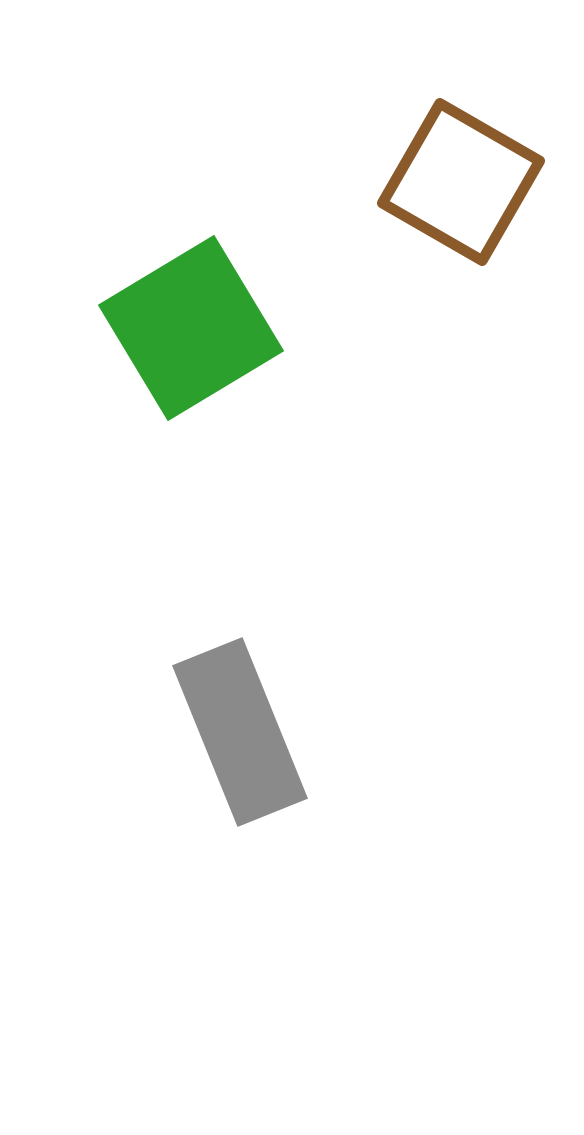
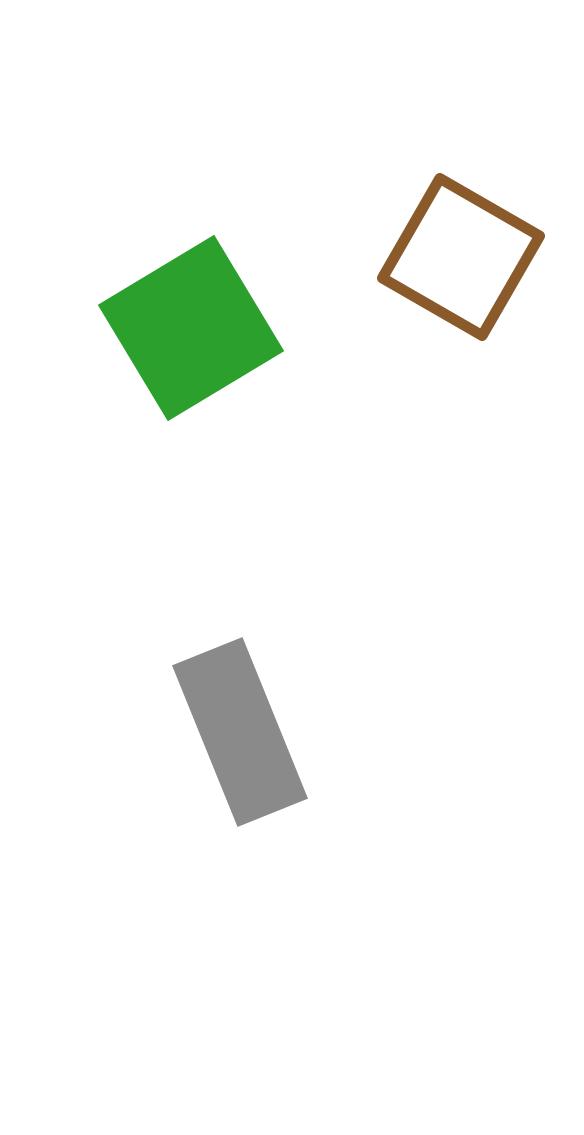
brown square: moved 75 px down
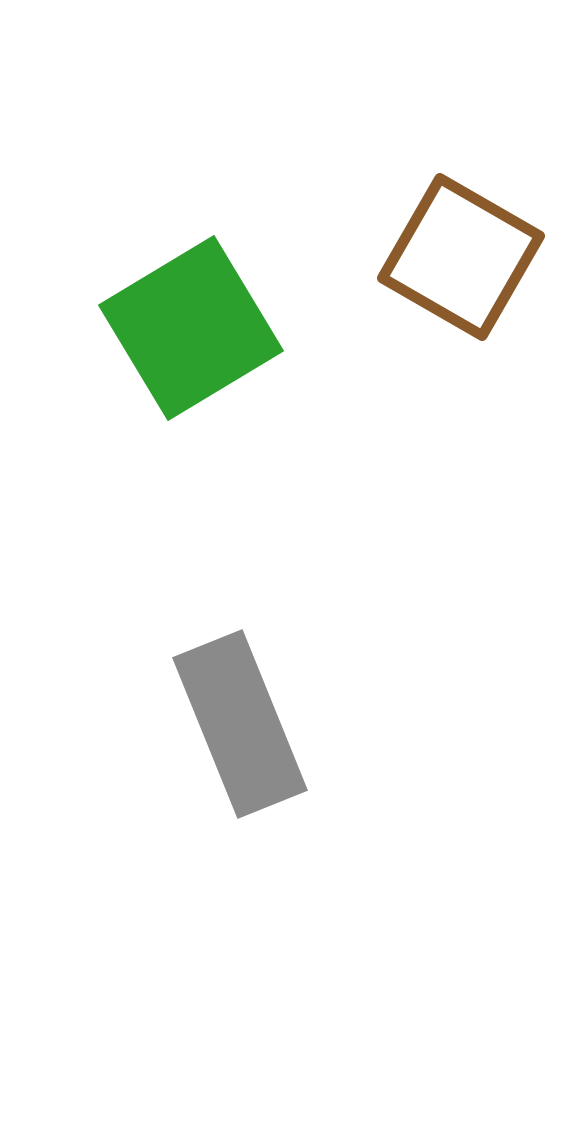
gray rectangle: moved 8 px up
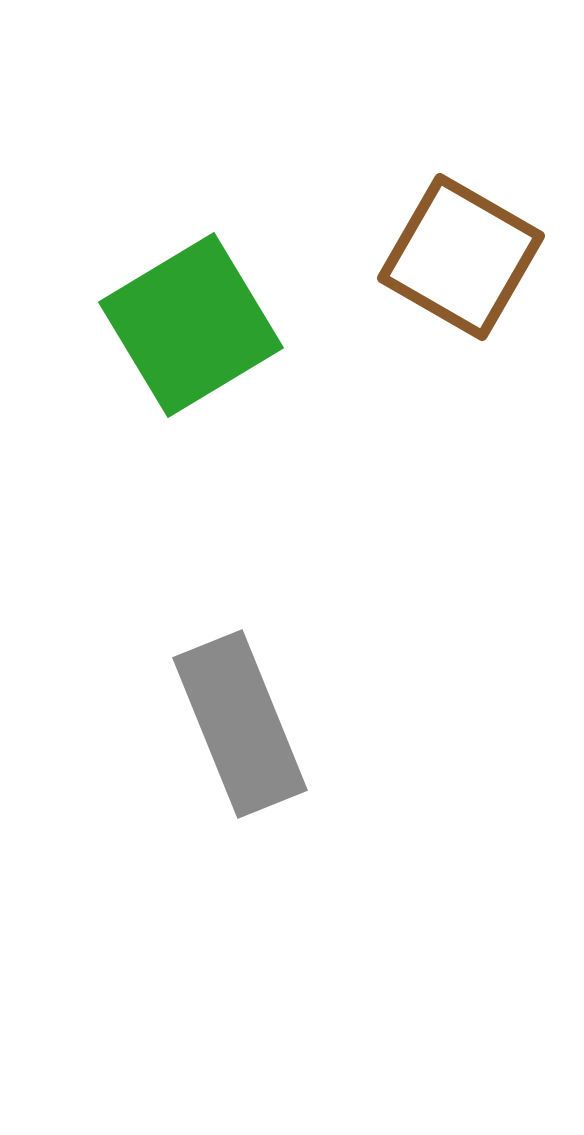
green square: moved 3 px up
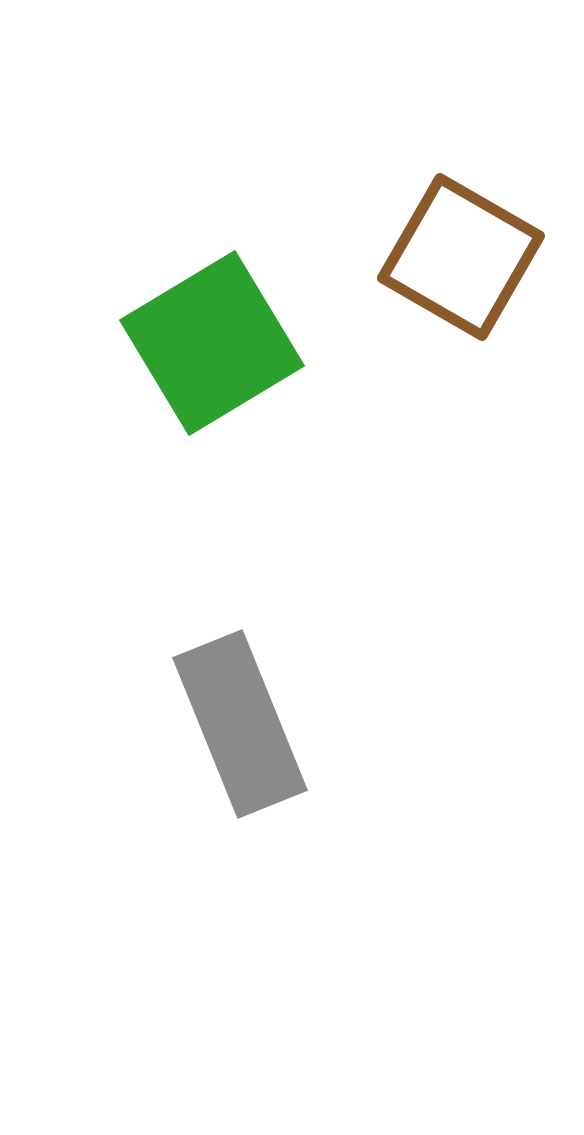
green square: moved 21 px right, 18 px down
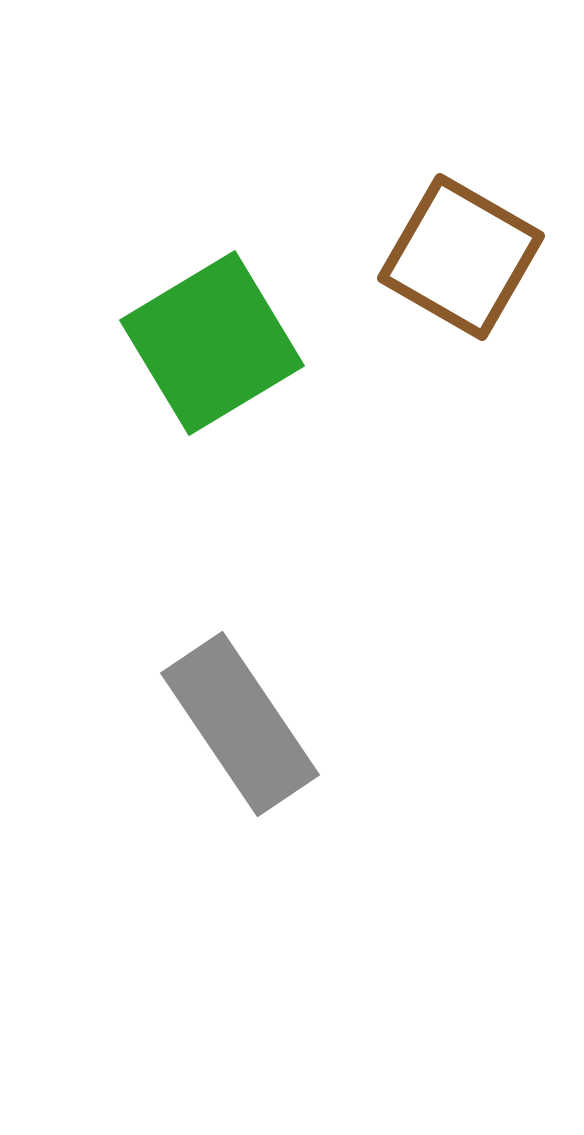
gray rectangle: rotated 12 degrees counterclockwise
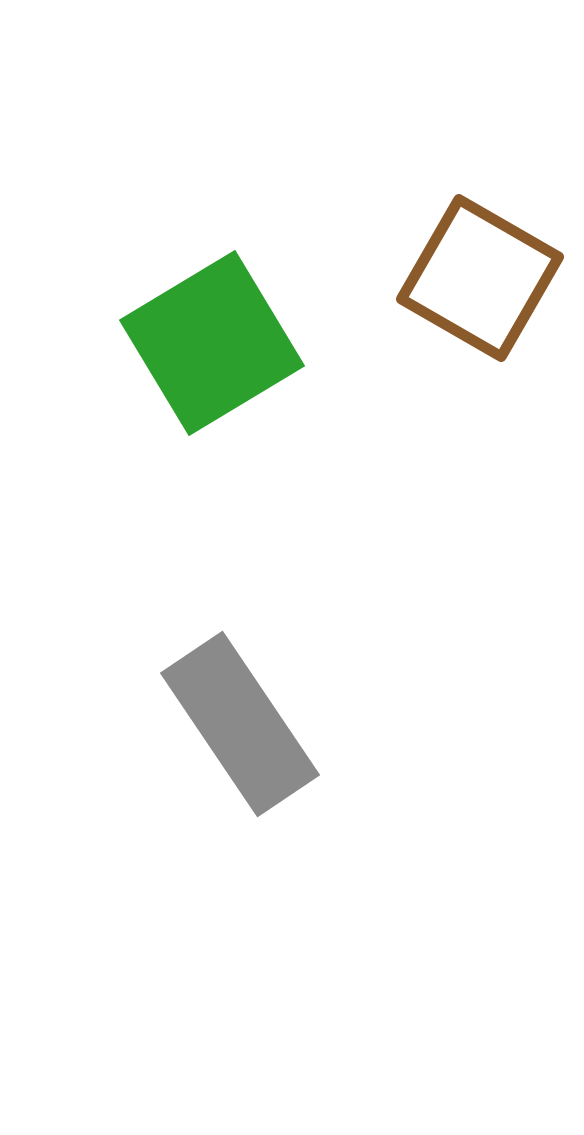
brown square: moved 19 px right, 21 px down
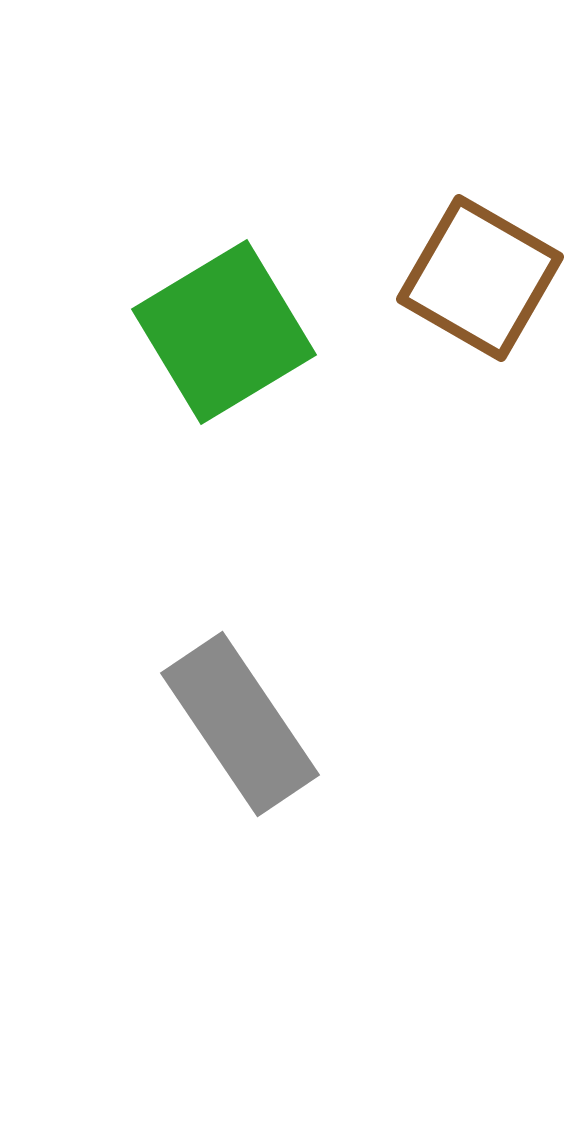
green square: moved 12 px right, 11 px up
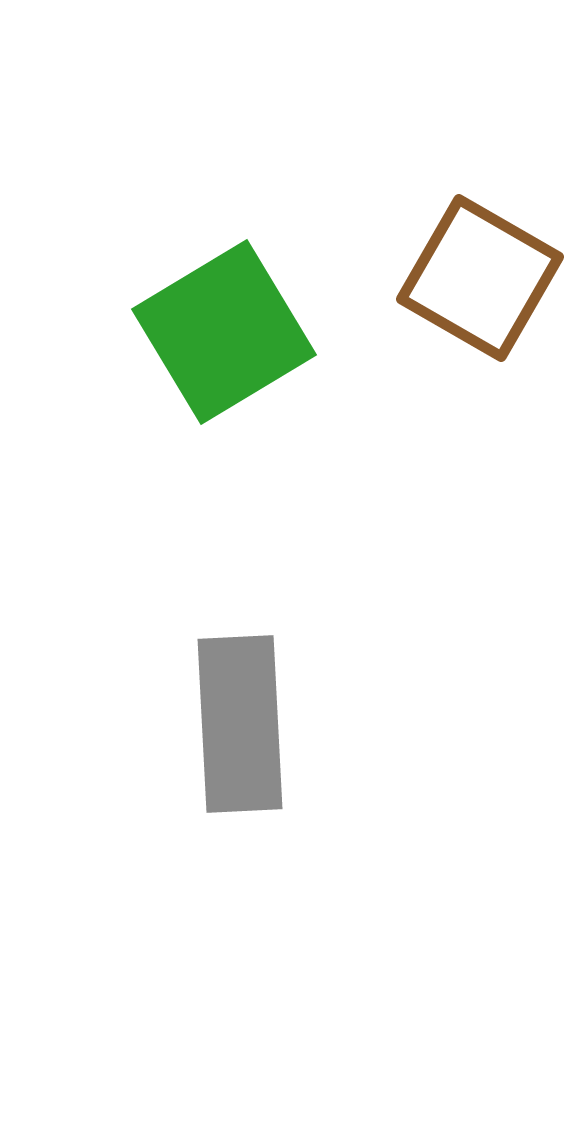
gray rectangle: rotated 31 degrees clockwise
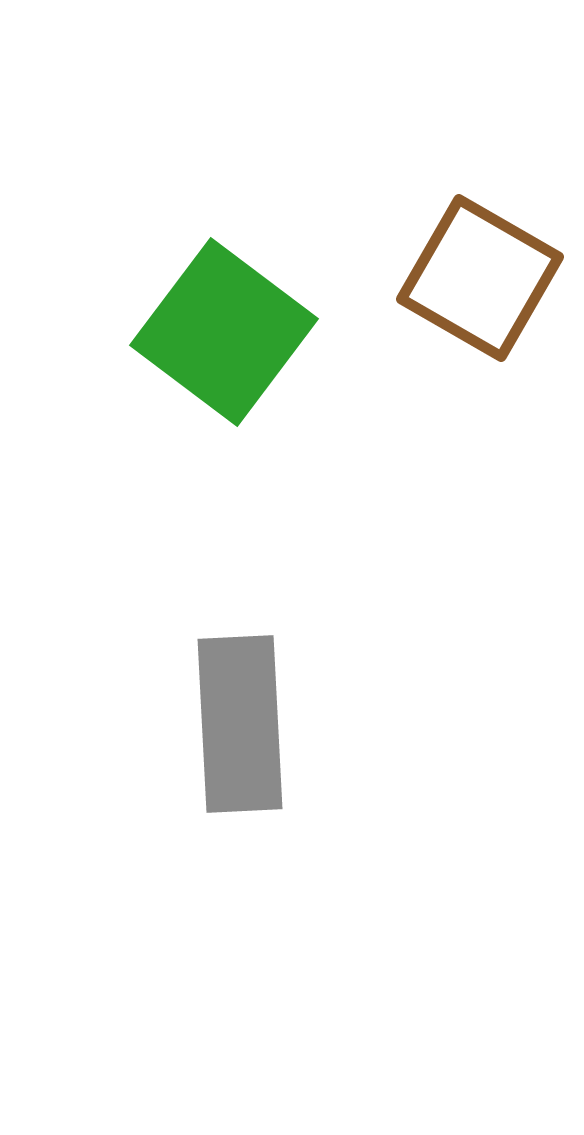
green square: rotated 22 degrees counterclockwise
